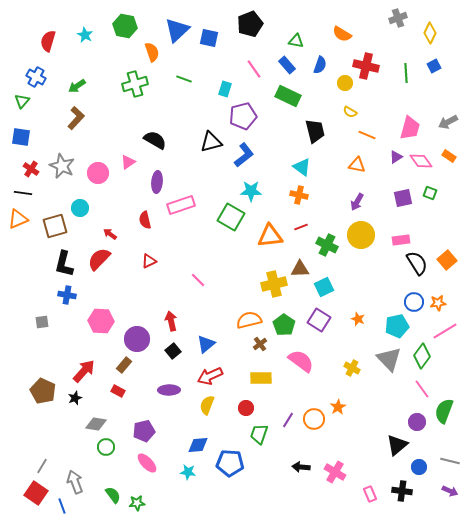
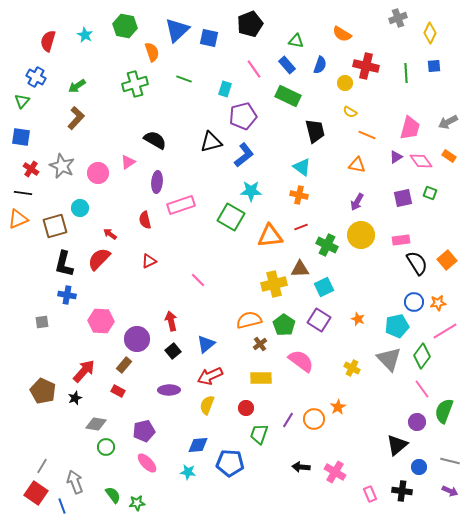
blue square at (434, 66): rotated 24 degrees clockwise
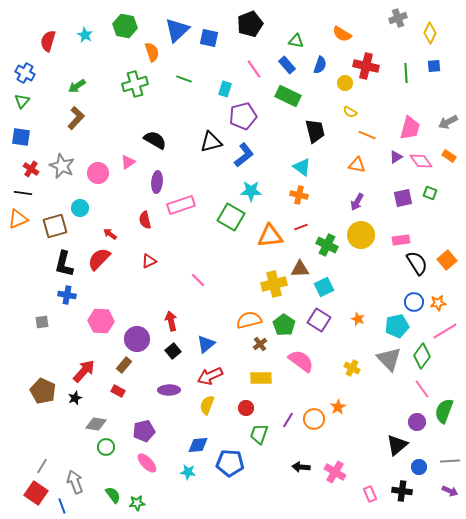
blue cross at (36, 77): moved 11 px left, 4 px up
gray line at (450, 461): rotated 18 degrees counterclockwise
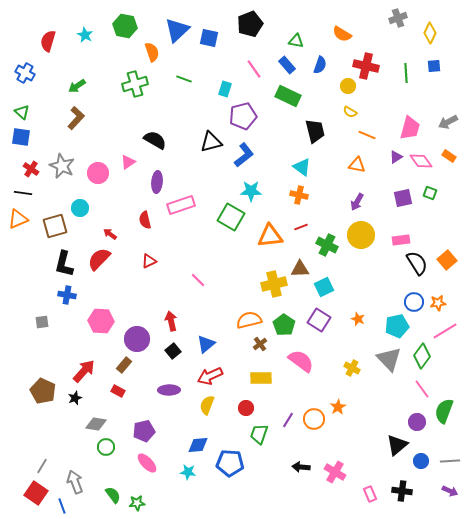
yellow circle at (345, 83): moved 3 px right, 3 px down
green triangle at (22, 101): moved 11 px down; rotated 28 degrees counterclockwise
blue circle at (419, 467): moved 2 px right, 6 px up
